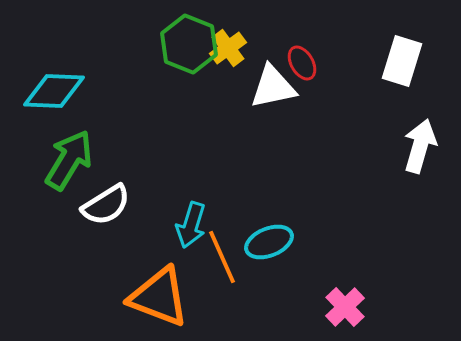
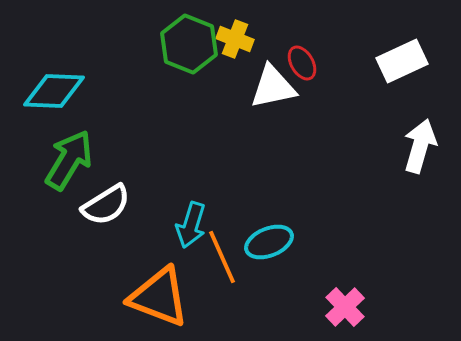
yellow cross: moved 7 px right, 9 px up; rotated 33 degrees counterclockwise
white rectangle: rotated 48 degrees clockwise
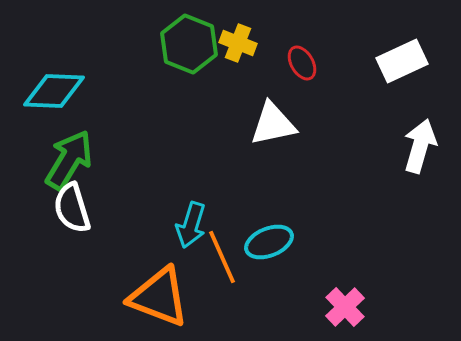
yellow cross: moved 3 px right, 4 px down
white triangle: moved 37 px down
white semicircle: moved 34 px left, 3 px down; rotated 105 degrees clockwise
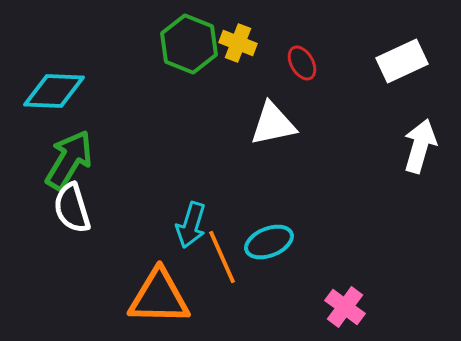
orange triangle: rotated 20 degrees counterclockwise
pink cross: rotated 9 degrees counterclockwise
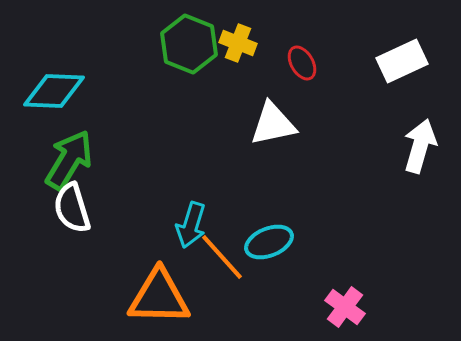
orange line: rotated 18 degrees counterclockwise
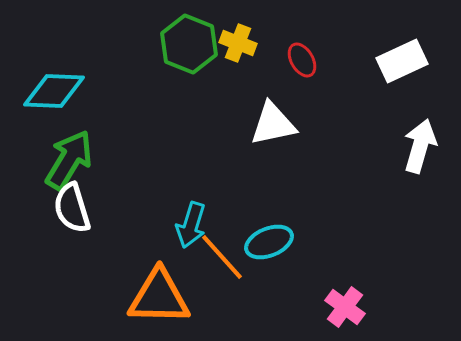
red ellipse: moved 3 px up
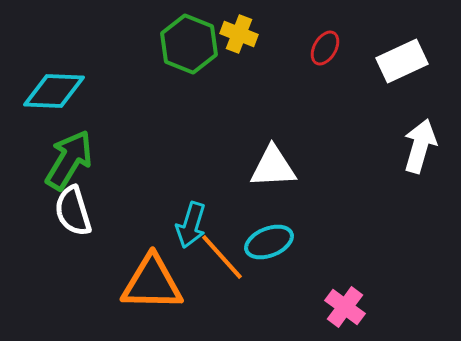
yellow cross: moved 1 px right, 9 px up
red ellipse: moved 23 px right, 12 px up; rotated 60 degrees clockwise
white triangle: moved 43 px down; rotated 9 degrees clockwise
white semicircle: moved 1 px right, 3 px down
orange triangle: moved 7 px left, 14 px up
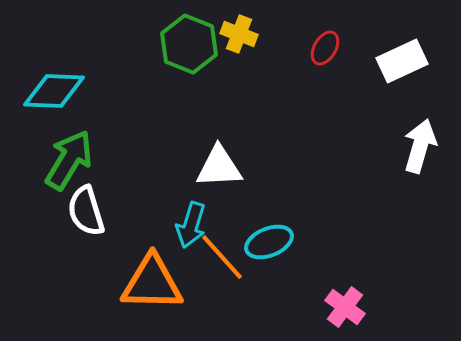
white triangle: moved 54 px left
white semicircle: moved 13 px right
